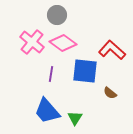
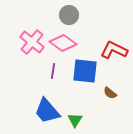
gray circle: moved 12 px right
red L-shape: moved 2 px right; rotated 16 degrees counterclockwise
purple line: moved 2 px right, 3 px up
green triangle: moved 2 px down
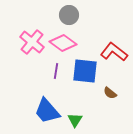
red L-shape: moved 2 px down; rotated 12 degrees clockwise
purple line: moved 3 px right
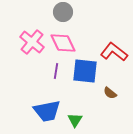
gray circle: moved 6 px left, 3 px up
pink diamond: rotated 28 degrees clockwise
blue trapezoid: rotated 60 degrees counterclockwise
